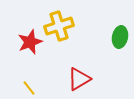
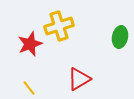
red star: moved 2 px down
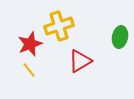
red triangle: moved 1 px right, 18 px up
yellow line: moved 18 px up
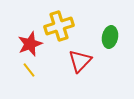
green ellipse: moved 10 px left
red triangle: rotated 15 degrees counterclockwise
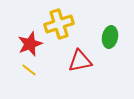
yellow cross: moved 2 px up
red triangle: rotated 35 degrees clockwise
yellow line: rotated 14 degrees counterclockwise
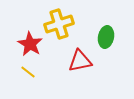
green ellipse: moved 4 px left
red star: rotated 20 degrees counterclockwise
yellow line: moved 1 px left, 2 px down
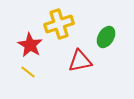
green ellipse: rotated 20 degrees clockwise
red star: moved 1 px down
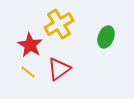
yellow cross: rotated 12 degrees counterclockwise
green ellipse: rotated 10 degrees counterclockwise
red triangle: moved 21 px left, 8 px down; rotated 25 degrees counterclockwise
